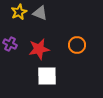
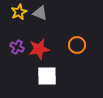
purple cross: moved 7 px right, 3 px down
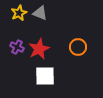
yellow star: moved 1 px down
orange circle: moved 1 px right, 2 px down
red star: rotated 15 degrees counterclockwise
white square: moved 2 px left
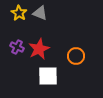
yellow star: rotated 14 degrees counterclockwise
orange circle: moved 2 px left, 9 px down
white square: moved 3 px right
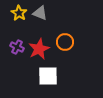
orange circle: moved 11 px left, 14 px up
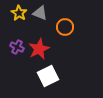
orange circle: moved 15 px up
white square: rotated 25 degrees counterclockwise
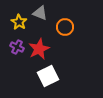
yellow star: moved 9 px down
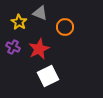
purple cross: moved 4 px left
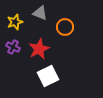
yellow star: moved 4 px left; rotated 21 degrees clockwise
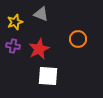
gray triangle: moved 1 px right, 1 px down
orange circle: moved 13 px right, 12 px down
purple cross: moved 1 px up; rotated 16 degrees counterclockwise
white square: rotated 30 degrees clockwise
